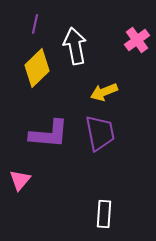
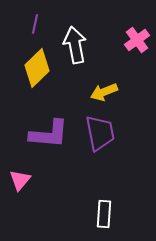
white arrow: moved 1 px up
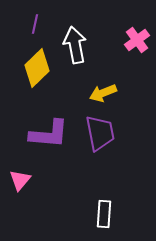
yellow arrow: moved 1 px left, 1 px down
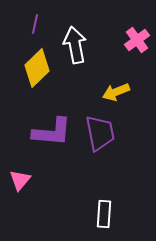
yellow arrow: moved 13 px right, 1 px up
purple L-shape: moved 3 px right, 2 px up
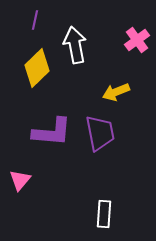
purple line: moved 4 px up
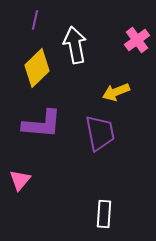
purple L-shape: moved 10 px left, 8 px up
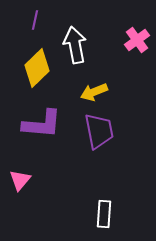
yellow arrow: moved 22 px left
purple trapezoid: moved 1 px left, 2 px up
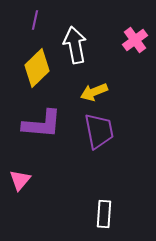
pink cross: moved 2 px left
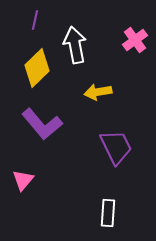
yellow arrow: moved 4 px right; rotated 12 degrees clockwise
purple L-shape: rotated 45 degrees clockwise
purple trapezoid: moved 17 px right, 16 px down; rotated 15 degrees counterclockwise
pink triangle: moved 3 px right
white rectangle: moved 4 px right, 1 px up
